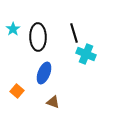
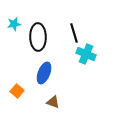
cyan star: moved 1 px right, 5 px up; rotated 24 degrees clockwise
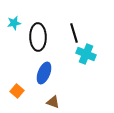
cyan star: moved 1 px up
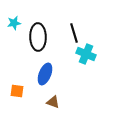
blue ellipse: moved 1 px right, 1 px down
orange square: rotated 32 degrees counterclockwise
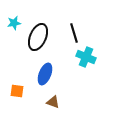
black ellipse: rotated 24 degrees clockwise
cyan cross: moved 3 px down
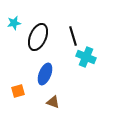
black line: moved 1 px left, 3 px down
orange square: moved 1 px right; rotated 24 degrees counterclockwise
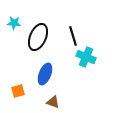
cyan star: rotated 16 degrees clockwise
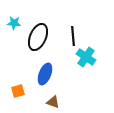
black line: rotated 12 degrees clockwise
cyan cross: rotated 12 degrees clockwise
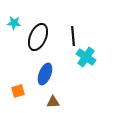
brown triangle: rotated 24 degrees counterclockwise
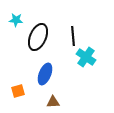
cyan star: moved 2 px right, 3 px up
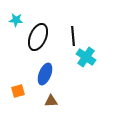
brown triangle: moved 2 px left, 1 px up
